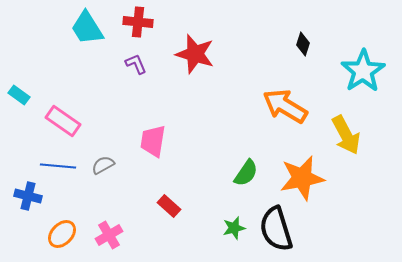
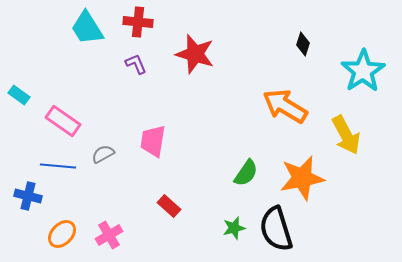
gray semicircle: moved 11 px up
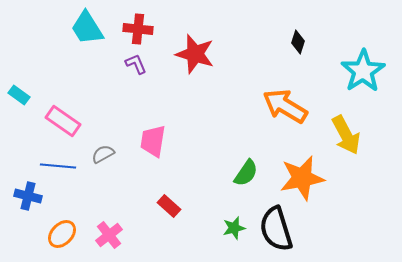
red cross: moved 7 px down
black diamond: moved 5 px left, 2 px up
pink cross: rotated 8 degrees counterclockwise
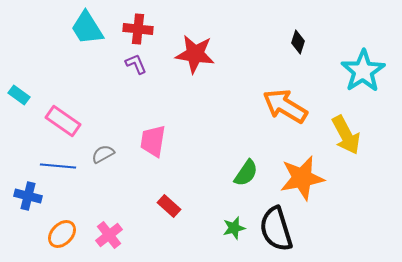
red star: rotated 9 degrees counterclockwise
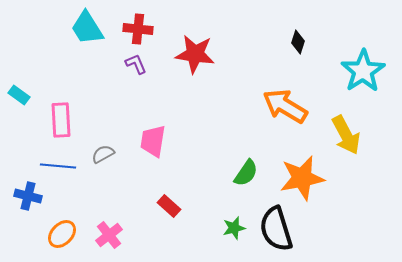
pink rectangle: moved 2 px left, 1 px up; rotated 52 degrees clockwise
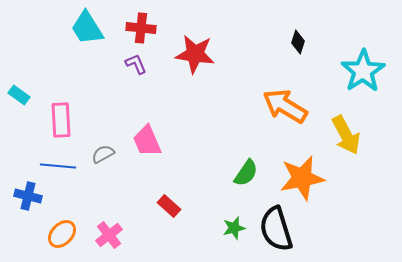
red cross: moved 3 px right, 1 px up
pink trapezoid: moved 6 px left; rotated 32 degrees counterclockwise
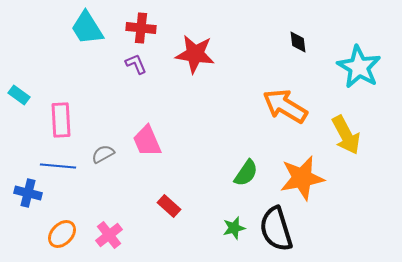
black diamond: rotated 25 degrees counterclockwise
cyan star: moved 4 px left, 4 px up; rotated 9 degrees counterclockwise
blue cross: moved 3 px up
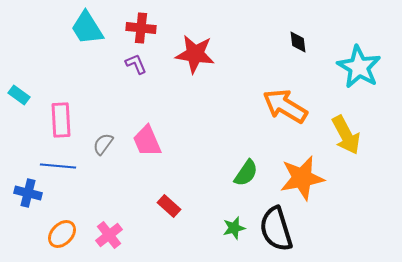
gray semicircle: moved 10 px up; rotated 25 degrees counterclockwise
